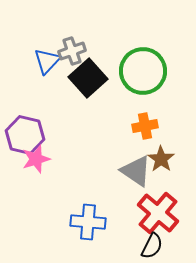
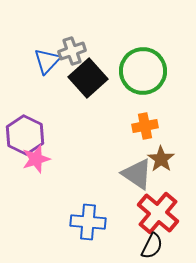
purple hexagon: rotated 12 degrees clockwise
gray triangle: moved 1 px right, 3 px down
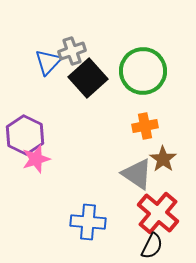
blue triangle: moved 1 px right, 1 px down
brown star: moved 2 px right
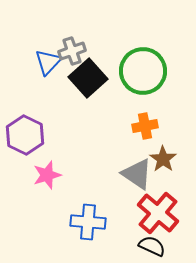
pink star: moved 11 px right, 16 px down
black semicircle: rotated 92 degrees counterclockwise
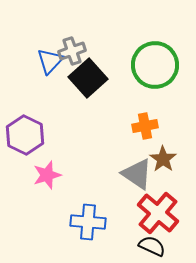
blue triangle: moved 2 px right, 1 px up
green circle: moved 12 px right, 6 px up
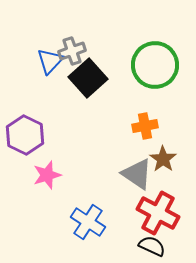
red cross: rotated 12 degrees counterclockwise
blue cross: rotated 28 degrees clockwise
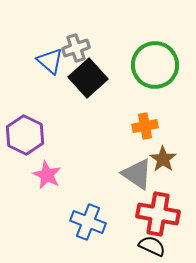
gray cross: moved 4 px right, 3 px up
blue triangle: rotated 32 degrees counterclockwise
pink star: rotated 28 degrees counterclockwise
red cross: moved 1 px down; rotated 18 degrees counterclockwise
blue cross: rotated 12 degrees counterclockwise
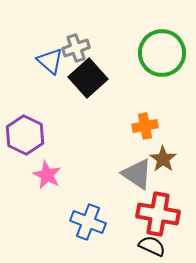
green circle: moved 7 px right, 12 px up
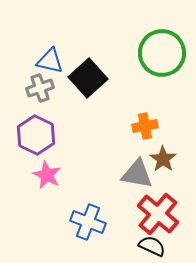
gray cross: moved 36 px left, 40 px down
blue triangle: rotated 28 degrees counterclockwise
purple hexagon: moved 11 px right
gray triangle: rotated 24 degrees counterclockwise
red cross: rotated 30 degrees clockwise
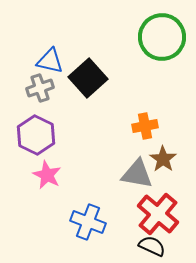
green circle: moved 16 px up
